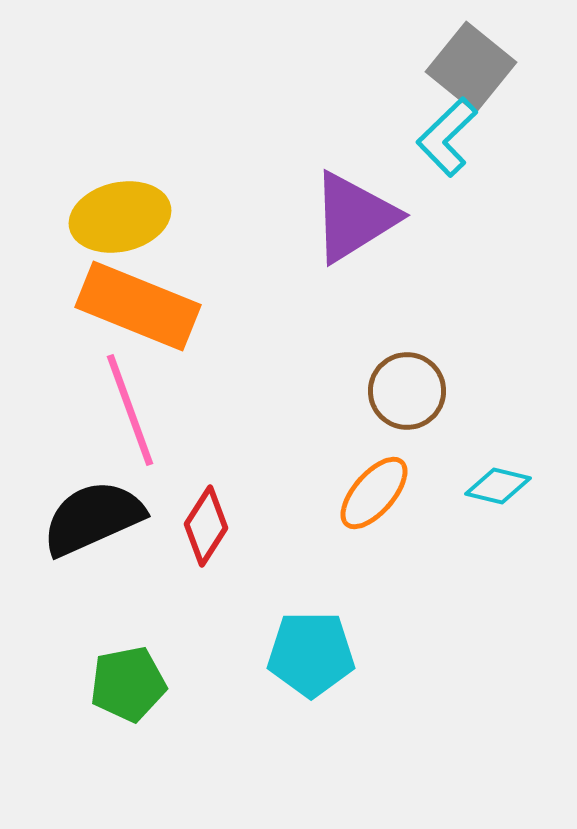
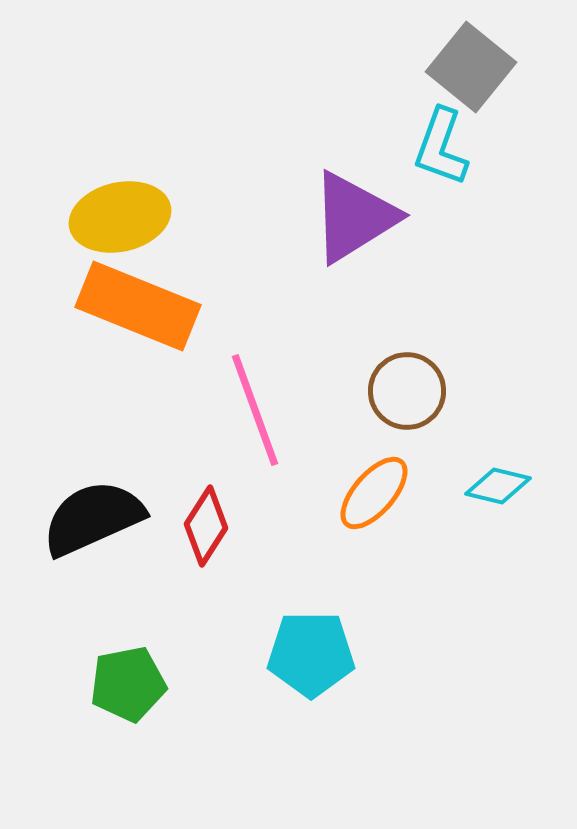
cyan L-shape: moved 6 px left, 10 px down; rotated 26 degrees counterclockwise
pink line: moved 125 px right
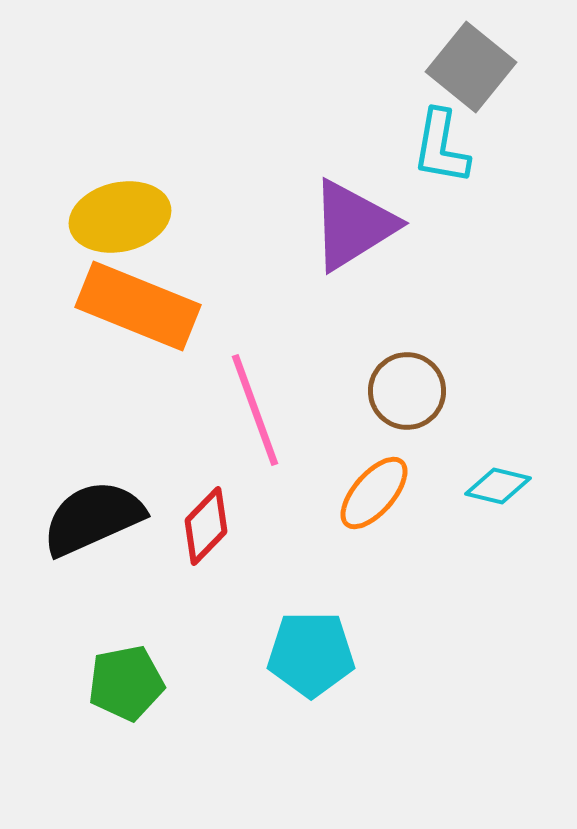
cyan L-shape: rotated 10 degrees counterclockwise
purple triangle: moved 1 px left, 8 px down
red diamond: rotated 12 degrees clockwise
green pentagon: moved 2 px left, 1 px up
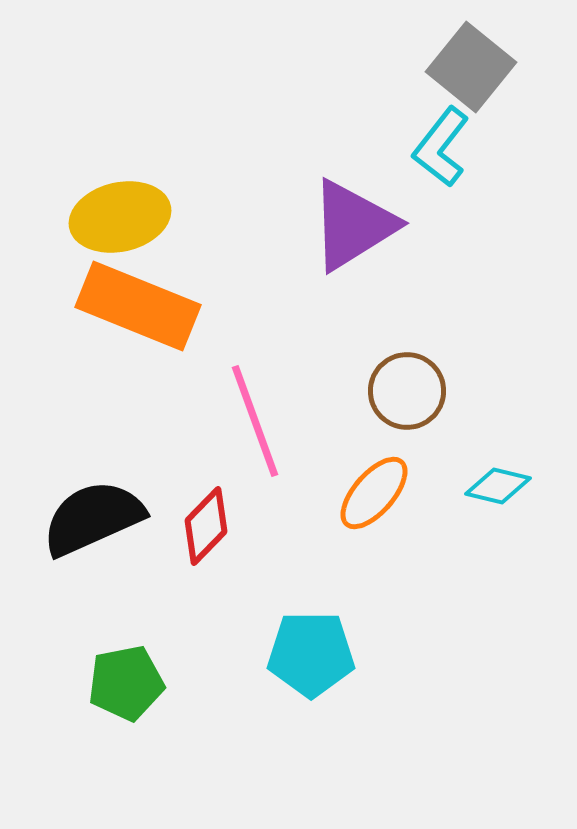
cyan L-shape: rotated 28 degrees clockwise
pink line: moved 11 px down
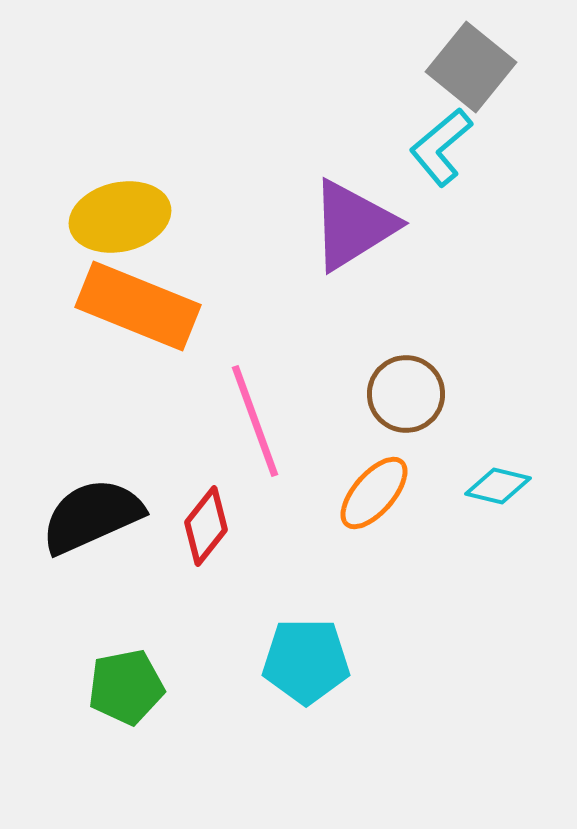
cyan L-shape: rotated 12 degrees clockwise
brown circle: moved 1 px left, 3 px down
black semicircle: moved 1 px left, 2 px up
red diamond: rotated 6 degrees counterclockwise
cyan pentagon: moved 5 px left, 7 px down
green pentagon: moved 4 px down
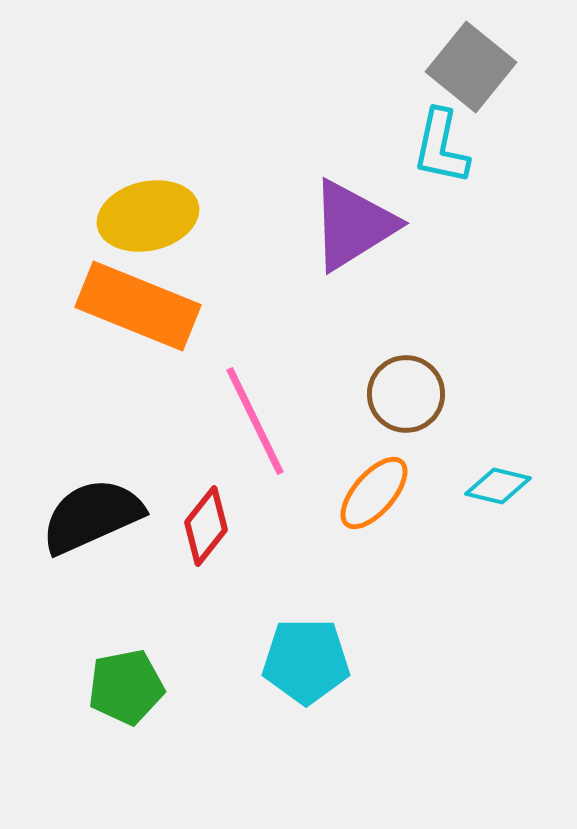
cyan L-shape: rotated 38 degrees counterclockwise
yellow ellipse: moved 28 px right, 1 px up
pink line: rotated 6 degrees counterclockwise
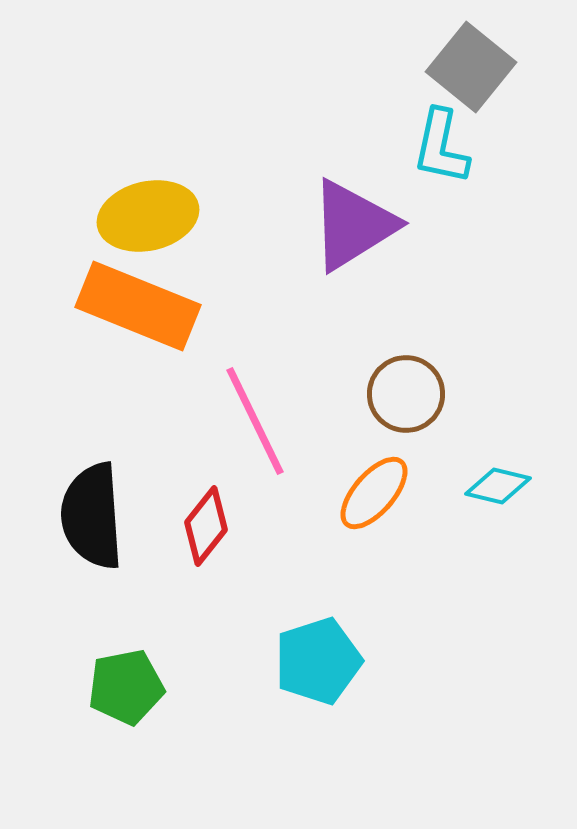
black semicircle: rotated 70 degrees counterclockwise
cyan pentagon: moved 12 px right; rotated 18 degrees counterclockwise
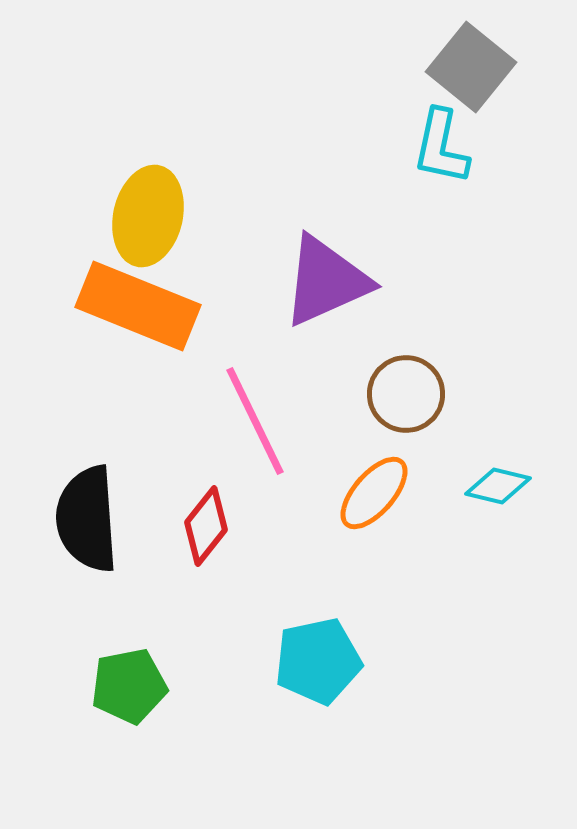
yellow ellipse: rotated 64 degrees counterclockwise
purple triangle: moved 27 px left, 56 px down; rotated 8 degrees clockwise
black semicircle: moved 5 px left, 3 px down
cyan pentagon: rotated 6 degrees clockwise
green pentagon: moved 3 px right, 1 px up
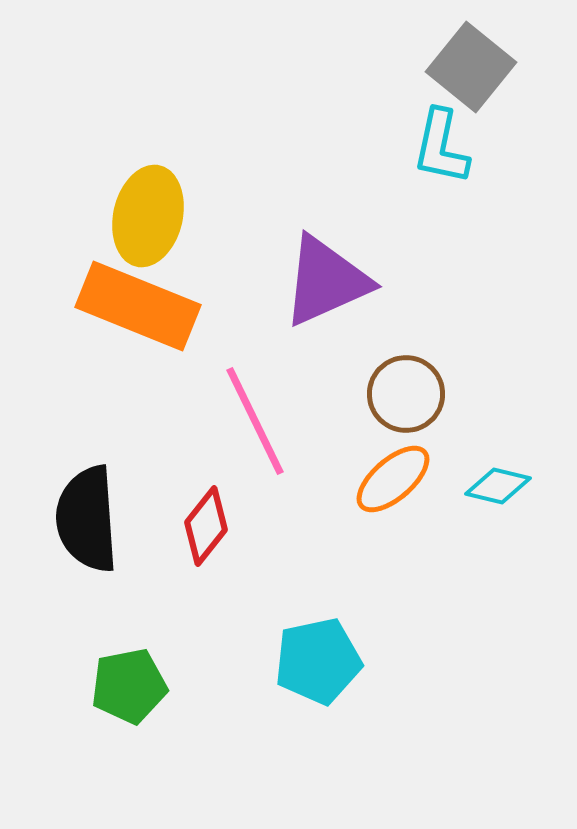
orange ellipse: moved 19 px right, 14 px up; rotated 8 degrees clockwise
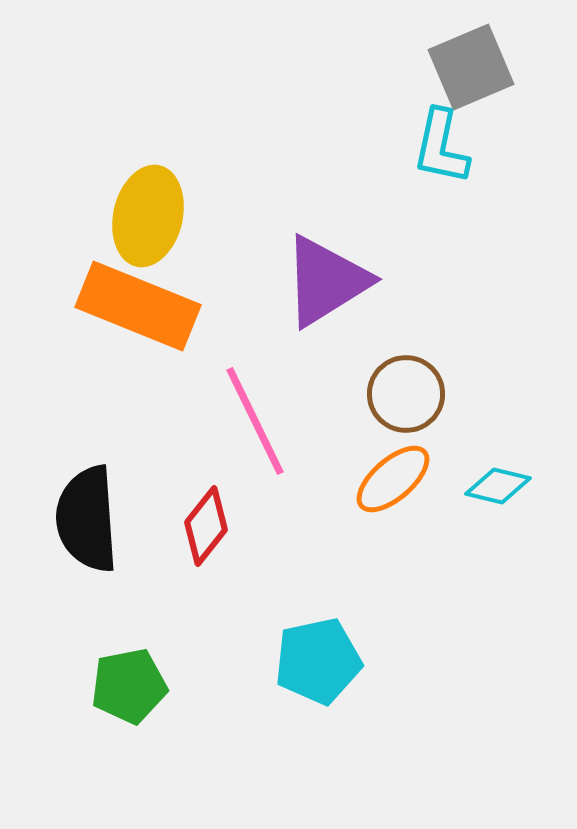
gray square: rotated 28 degrees clockwise
purple triangle: rotated 8 degrees counterclockwise
